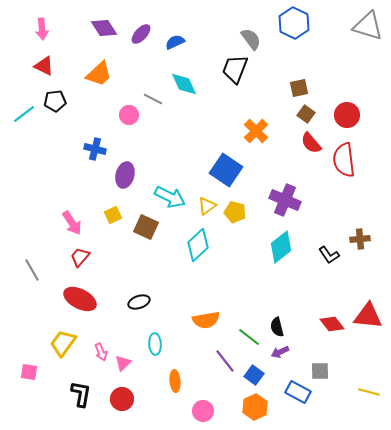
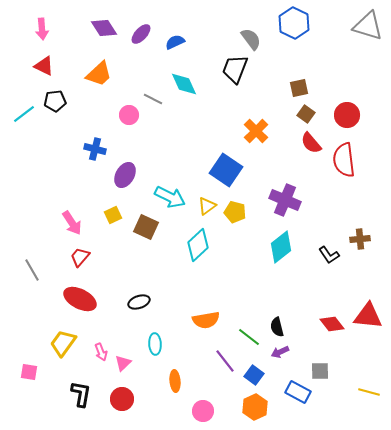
purple ellipse at (125, 175): rotated 15 degrees clockwise
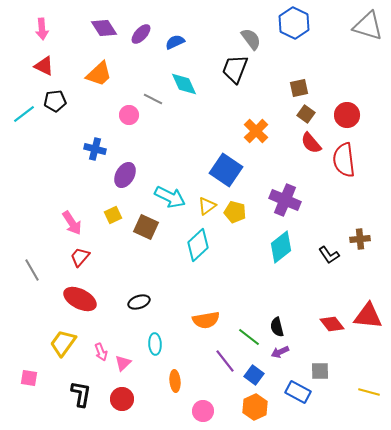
pink square at (29, 372): moved 6 px down
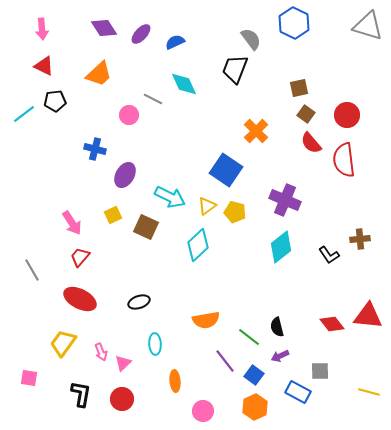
purple arrow at (280, 352): moved 4 px down
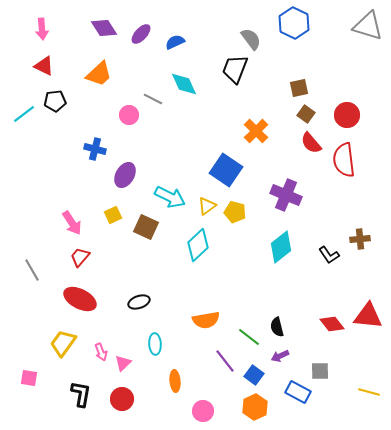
purple cross at (285, 200): moved 1 px right, 5 px up
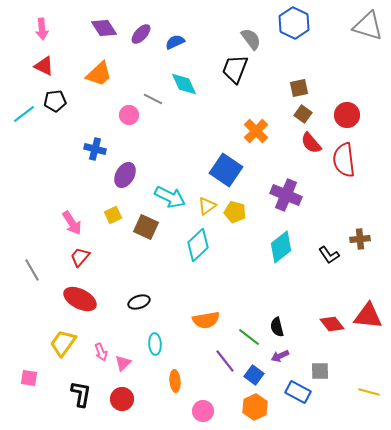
brown square at (306, 114): moved 3 px left
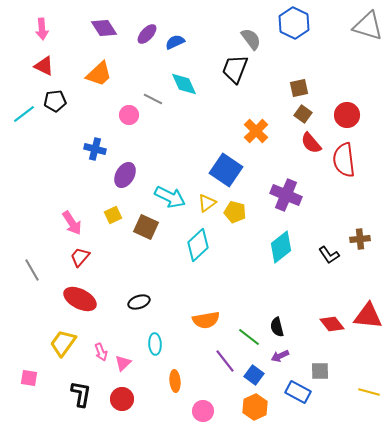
purple ellipse at (141, 34): moved 6 px right
yellow triangle at (207, 206): moved 3 px up
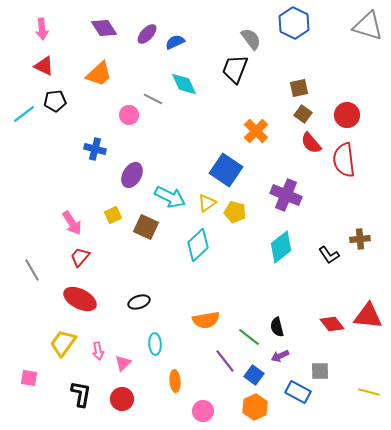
purple ellipse at (125, 175): moved 7 px right
pink arrow at (101, 352): moved 3 px left, 1 px up; rotated 12 degrees clockwise
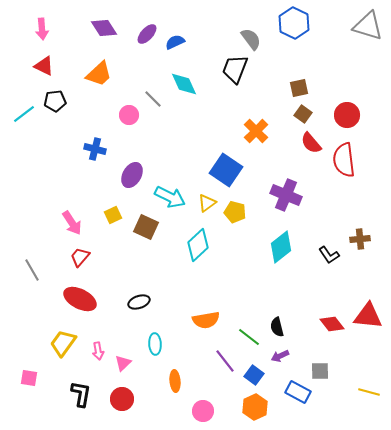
gray line at (153, 99): rotated 18 degrees clockwise
